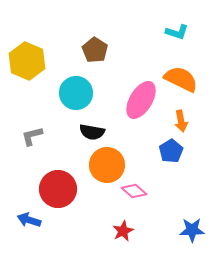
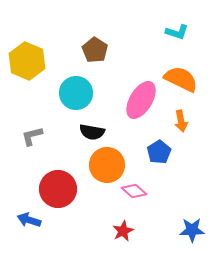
blue pentagon: moved 12 px left, 1 px down
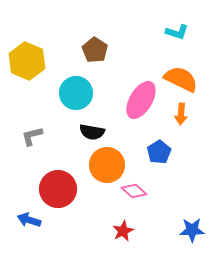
orange arrow: moved 7 px up; rotated 15 degrees clockwise
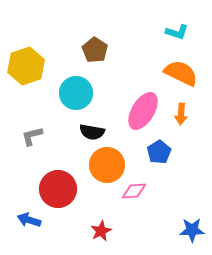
yellow hexagon: moved 1 px left, 5 px down; rotated 18 degrees clockwise
orange semicircle: moved 6 px up
pink ellipse: moved 2 px right, 11 px down
pink diamond: rotated 45 degrees counterclockwise
red star: moved 22 px left
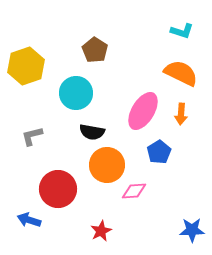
cyan L-shape: moved 5 px right, 1 px up
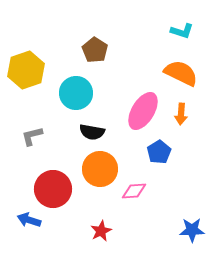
yellow hexagon: moved 4 px down
orange circle: moved 7 px left, 4 px down
red circle: moved 5 px left
